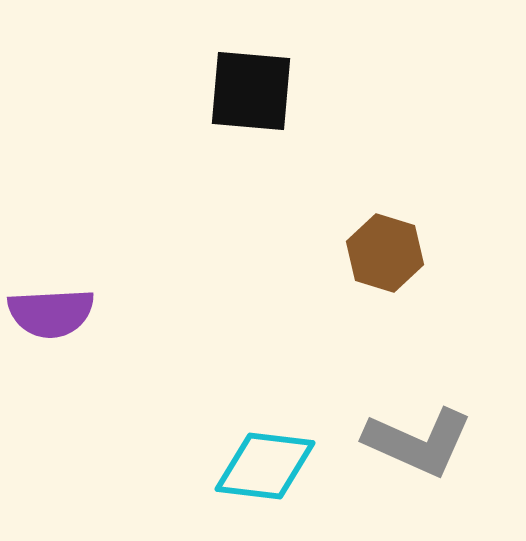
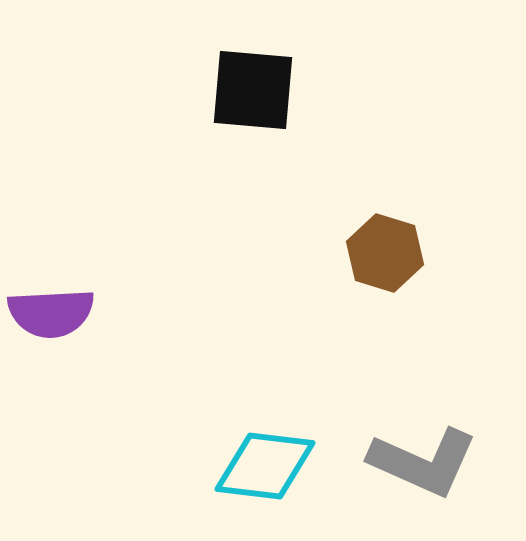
black square: moved 2 px right, 1 px up
gray L-shape: moved 5 px right, 20 px down
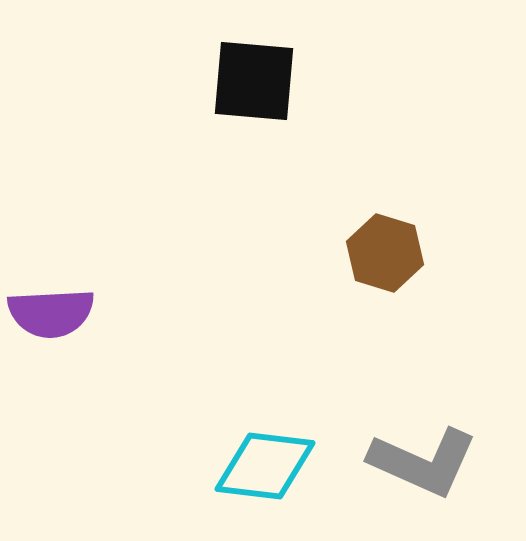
black square: moved 1 px right, 9 px up
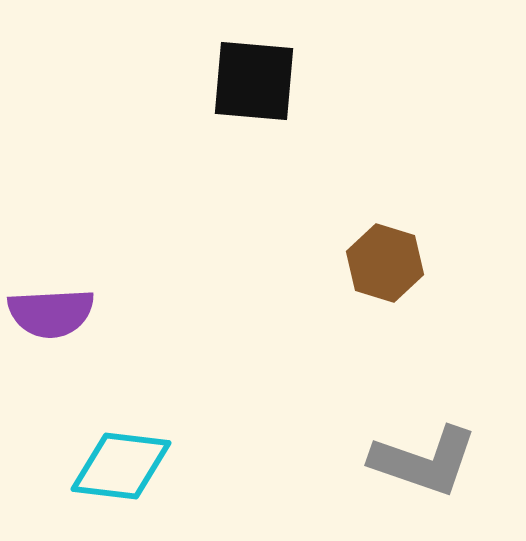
brown hexagon: moved 10 px down
gray L-shape: moved 1 px right, 1 px up; rotated 5 degrees counterclockwise
cyan diamond: moved 144 px left
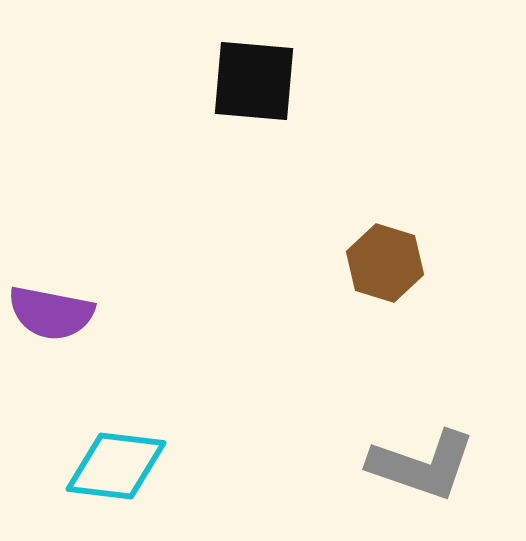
purple semicircle: rotated 14 degrees clockwise
gray L-shape: moved 2 px left, 4 px down
cyan diamond: moved 5 px left
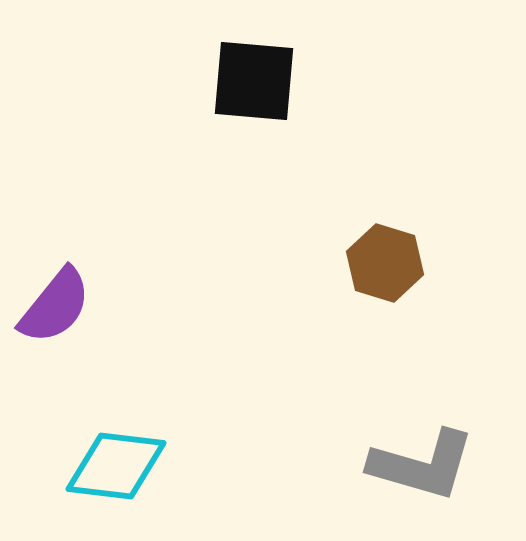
purple semicircle: moved 4 px right, 7 px up; rotated 62 degrees counterclockwise
gray L-shape: rotated 3 degrees counterclockwise
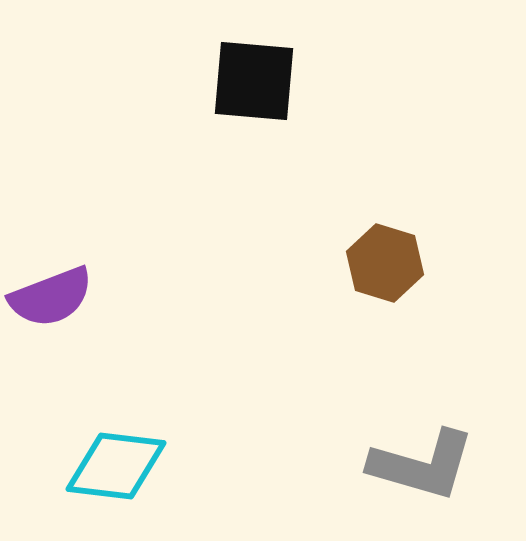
purple semicircle: moved 4 px left, 9 px up; rotated 30 degrees clockwise
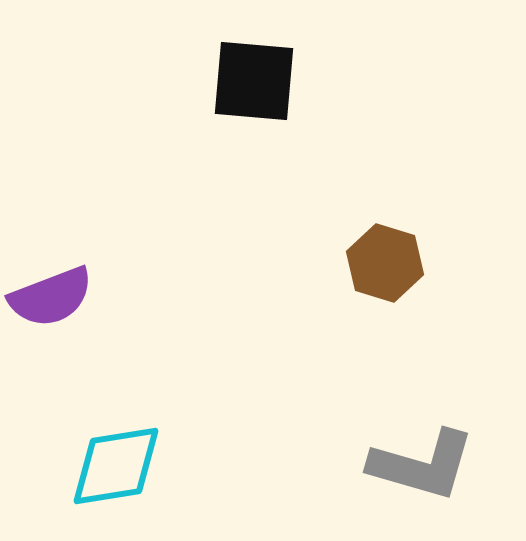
cyan diamond: rotated 16 degrees counterclockwise
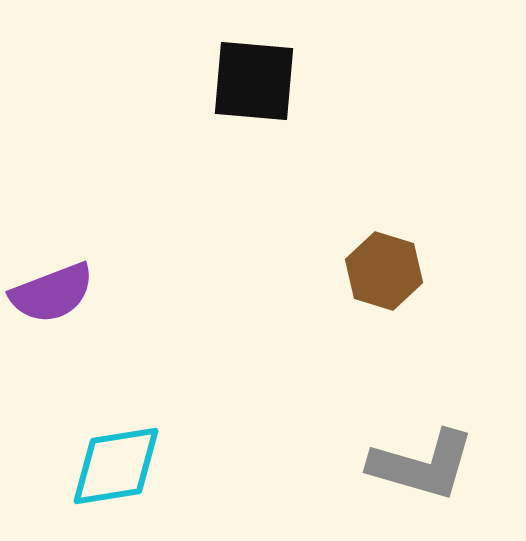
brown hexagon: moved 1 px left, 8 px down
purple semicircle: moved 1 px right, 4 px up
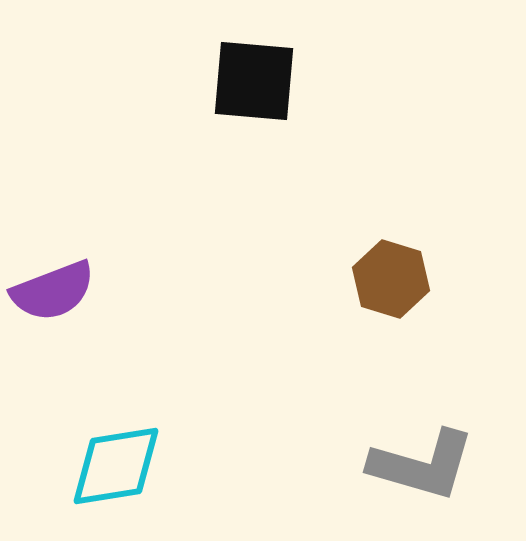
brown hexagon: moved 7 px right, 8 px down
purple semicircle: moved 1 px right, 2 px up
